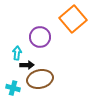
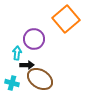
orange square: moved 7 px left
purple circle: moved 6 px left, 2 px down
brown ellipse: rotated 45 degrees clockwise
cyan cross: moved 1 px left, 5 px up
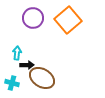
orange square: moved 2 px right, 1 px down
purple circle: moved 1 px left, 21 px up
brown ellipse: moved 2 px right, 1 px up
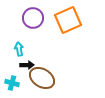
orange square: rotated 16 degrees clockwise
cyan arrow: moved 2 px right, 4 px up; rotated 16 degrees counterclockwise
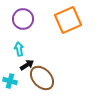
purple circle: moved 10 px left, 1 px down
black arrow: rotated 32 degrees counterclockwise
brown ellipse: rotated 15 degrees clockwise
cyan cross: moved 2 px left, 2 px up
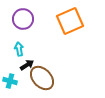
orange square: moved 2 px right, 1 px down
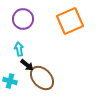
black arrow: rotated 72 degrees clockwise
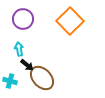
orange square: rotated 20 degrees counterclockwise
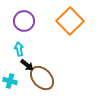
purple circle: moved 1 px right, 2 px down
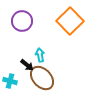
purple circle: moved 2 px left
cyan arrow: moved 21 px right, 6 px down
